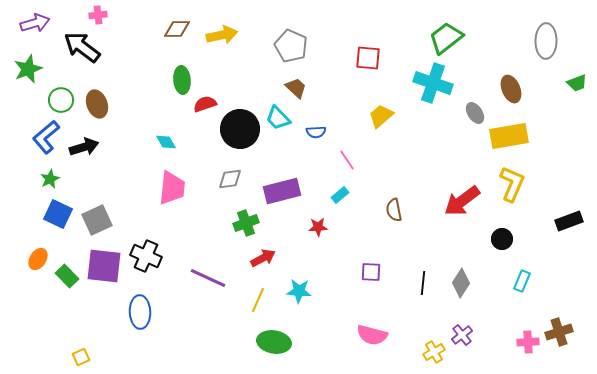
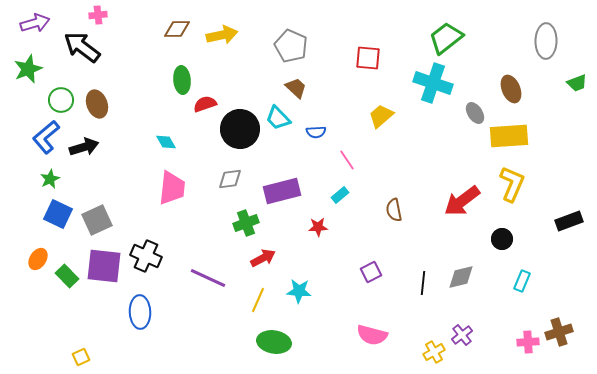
yellow rectangle at (509, 136): rotated 6 degrees clockwise
purple square at (371, 272): rotated 30 degrees counterclockwise
gray diamond at (461, 283): moved 6 px up; rotated 44 degrees clockwise
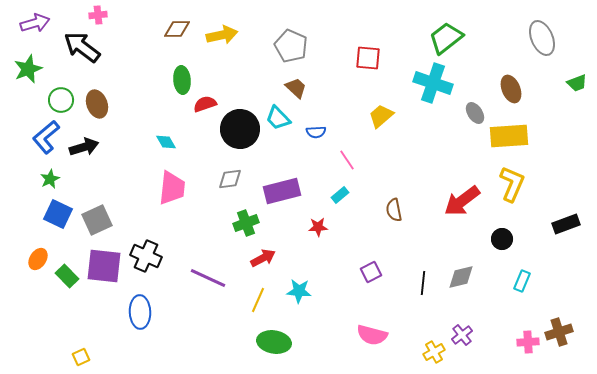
gray ellipse at (546, 41): moved 4 px left, 3 px up; rotated 24 degrees counterclockwise
black rectangle at (569, 221): moved 3 px left, 3 px down
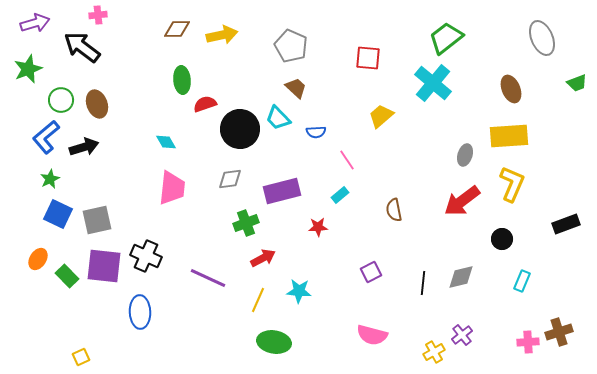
cyan cross at (433, 83): rotated 21 degrees clockwise
gray ellipse at (475, 113): moved 10 px left, 42 px down; rotated 50 degrees clockwise
gray square at (97, 220): rotated 12 degrees clockwise
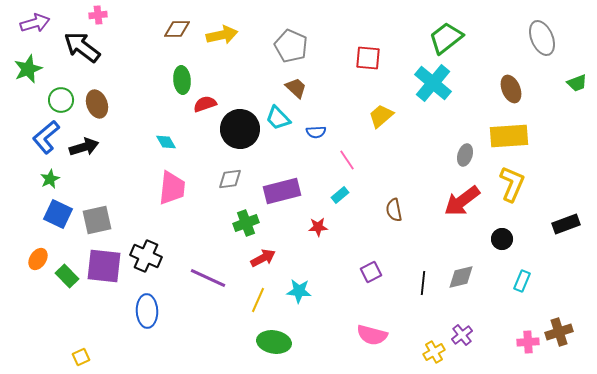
blue ellipse at (140, 312): moved 7 px right, 1 px up
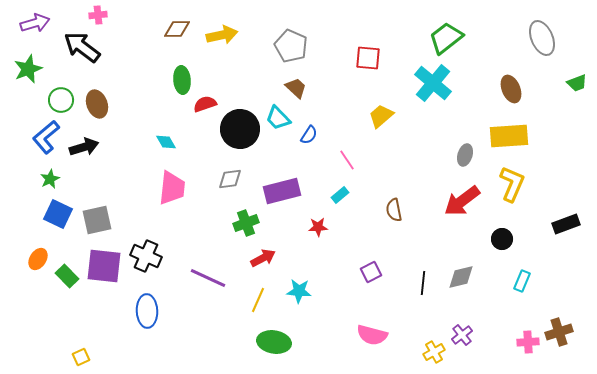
blue semicircle at (316, 132): moved 7 px left, 3 px down; rotated 54 degrees counterclockwise
